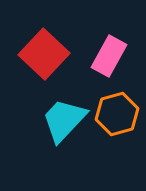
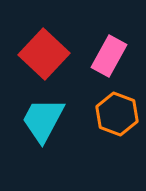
orange hexagon: rotated 24 degrees counterclockwise
cyan trapezoid: moved 21 px left; rotated 15 degrees counterclockwise
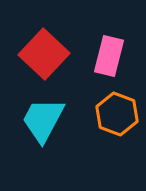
pink rectangle: rotated 15 degrees counterclockwise
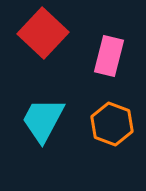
red square: moved 1 px left, 21 px up
orange hexagon: moved 5 px left, 10 px down
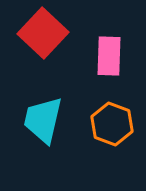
pink rectangle: rotated 12 degrees counterclockwise
cyan trapezoid: rotated 15 degrees counterclockwise
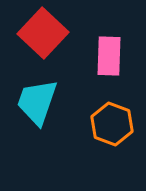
cyan trapezoid: moved 6 px left, 18 px up; rotated 6 degrees clockwise
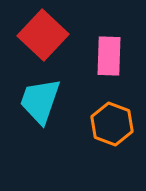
red square: moved 2 px down
cyan trapezoid: moved 3 px right, 1 px up
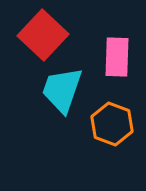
pink rectangle: moved 8 px right, 1 px down
cyan trapezoid: moved 22 px right, 11 px up
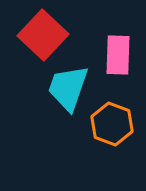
pink rectangle: moved 1 px right, 2 px up
cyan trapezoid: moved 6 px right, 2 px up
